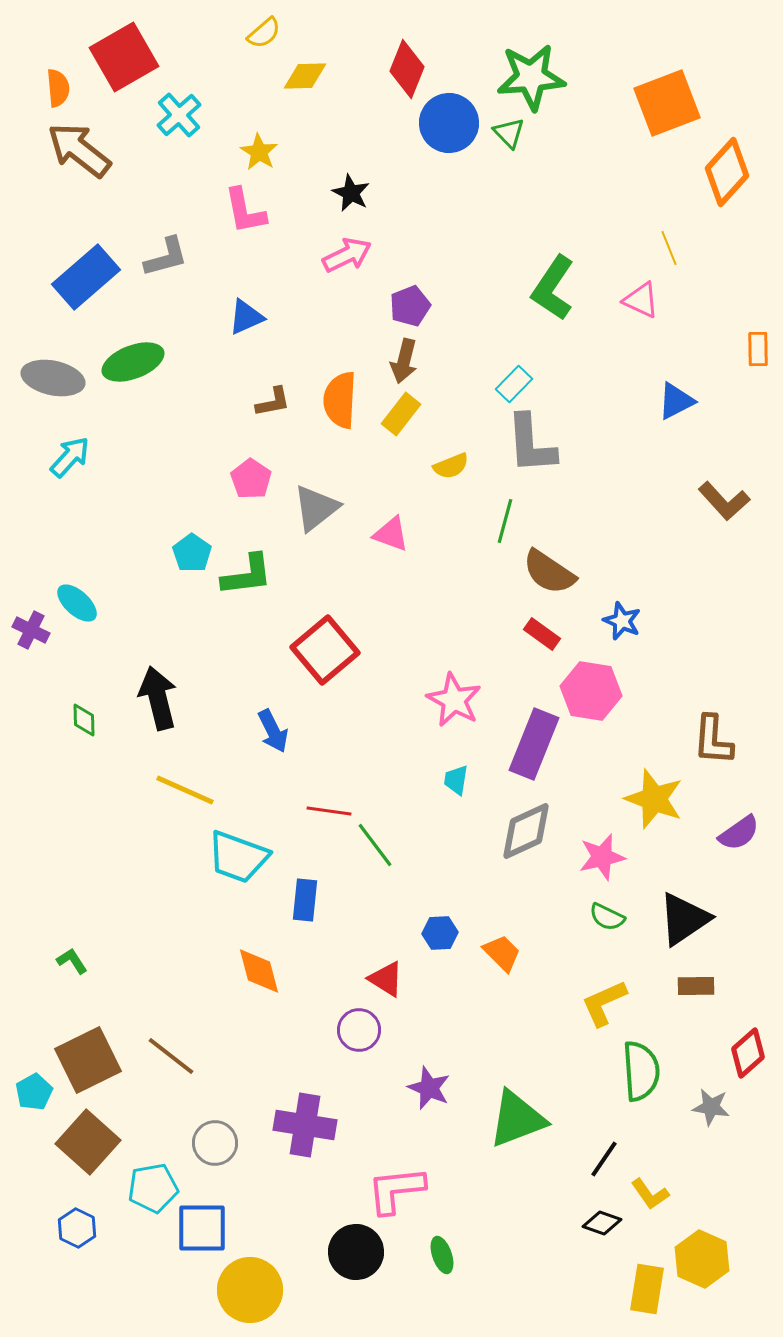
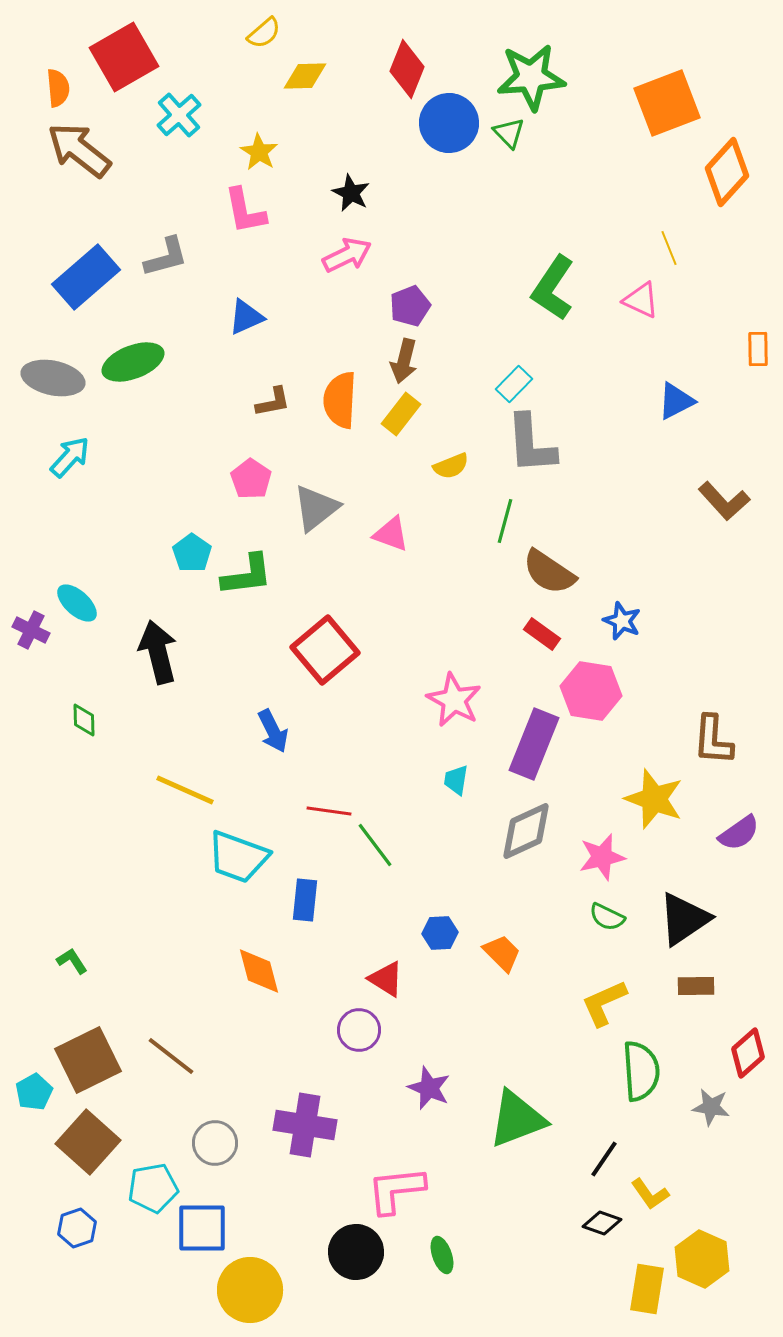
black arrow at (158, 698): moved 46 px up
blue hexagon at (77, 1228): rotated 15 degrees clockwise
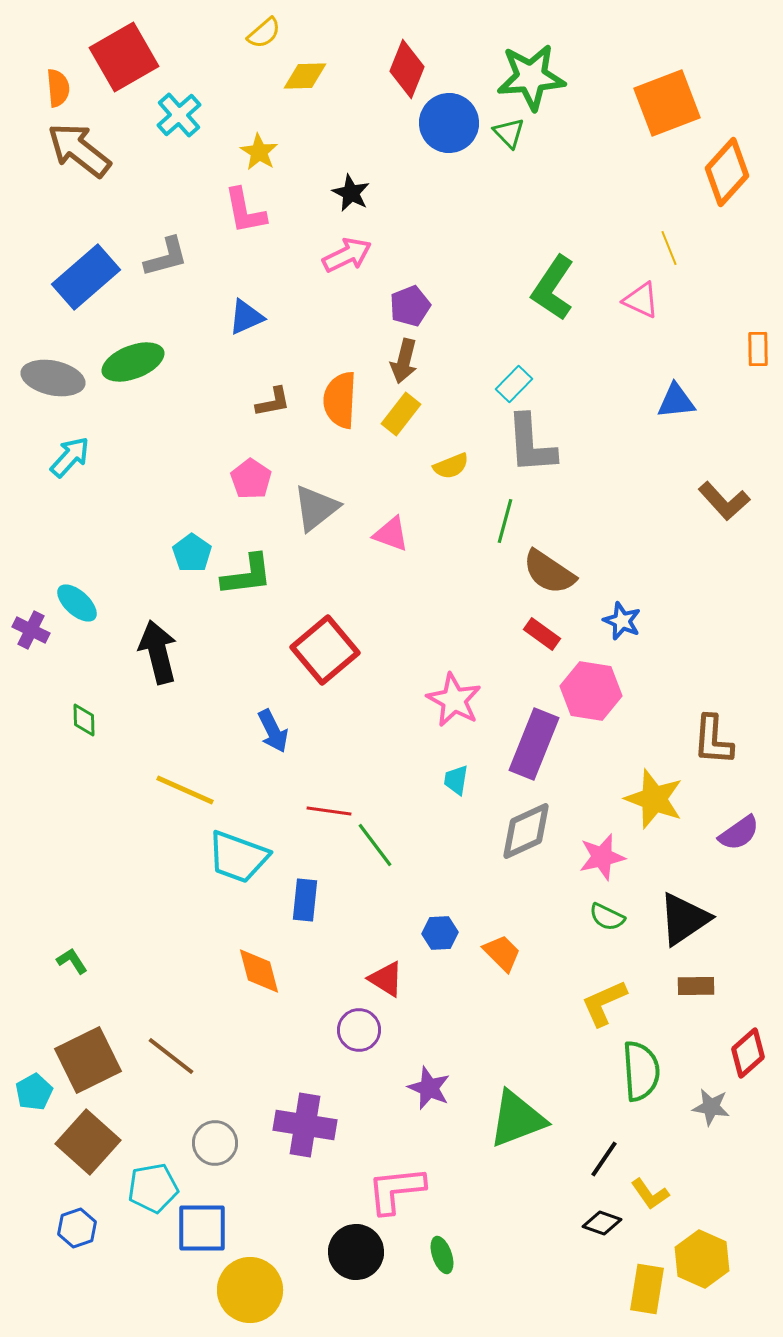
blue triangle at (676, 401): rotated 21 degrees clockwise
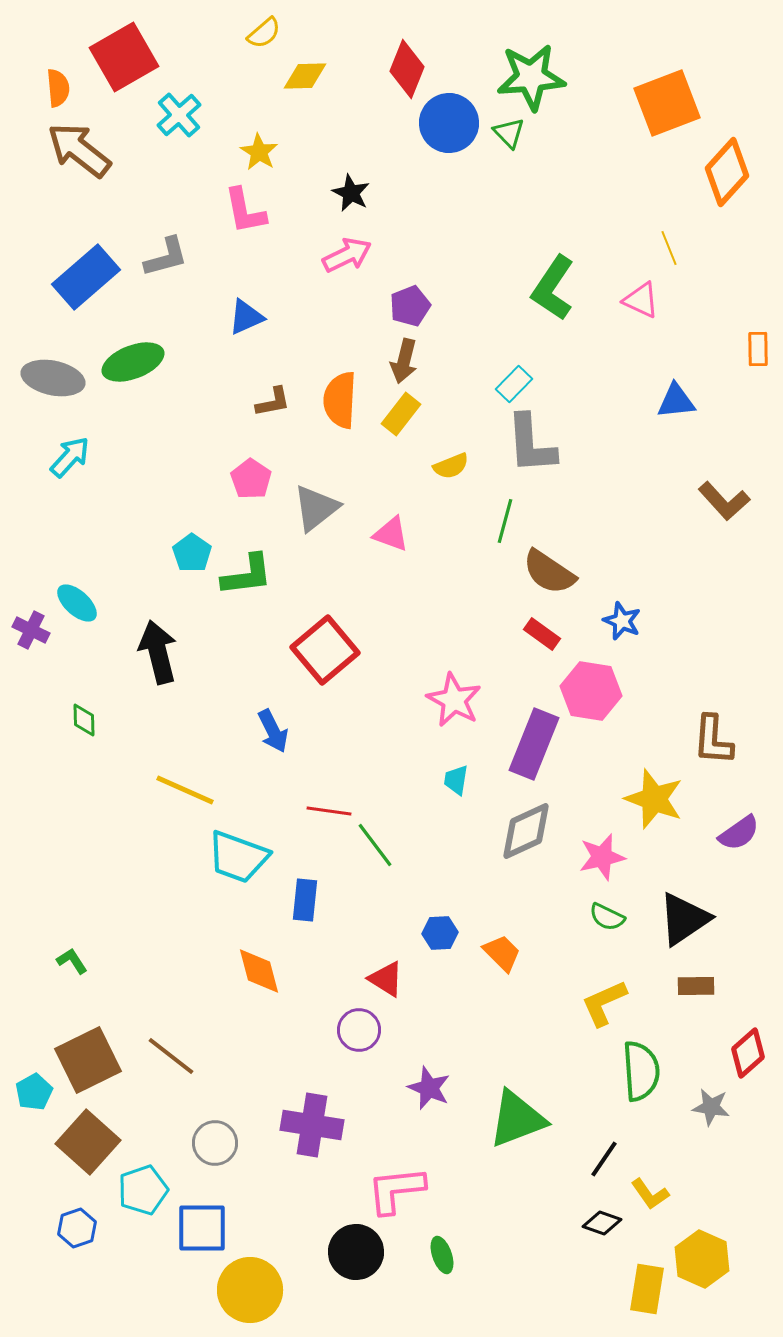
purple cross at (305, 1125): moved 7 px right
cyan pentagon at (153, 1188): moved 10 px left, 2 px down; rotated 9 degrees counterclockwise
